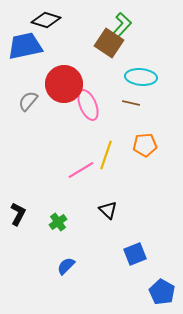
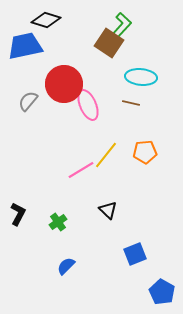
orange pentagon: moved 7 px down
yellow line: rotated 20 degrees clockwise
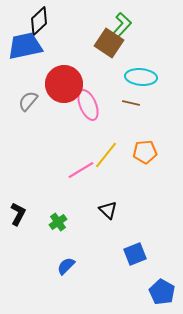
black diamond: moved 7 px left, 1 px down; rotated 60 degrees counterclockwise
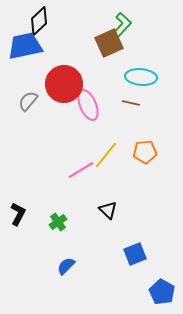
brown square: rotated 32 degrees clockwise
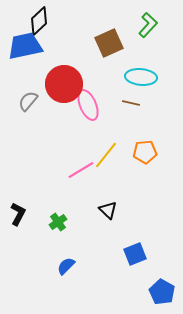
green L-shape: moved 26 px right
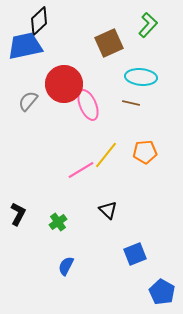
blue semicircle: rotated 18 degrees counterclockwise
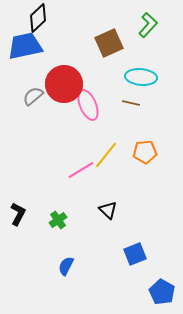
black diamond: moved 1 px left, 3 px up
gray semicircle: moved 5 px right, 5 px up; rotated 10 degrees clockwise
green cross: moved 2 px up
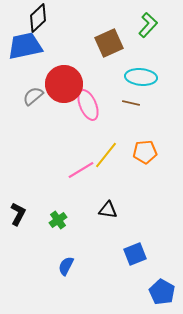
black triangle: rotated 36 degrees counterclockwise
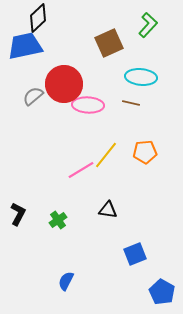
pink ellipse: rotated 64 degrees counterclockwise
blue semicircle: moved 15 px down
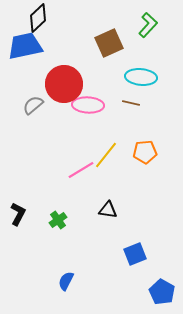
gray semicircle: moved 9 px down
